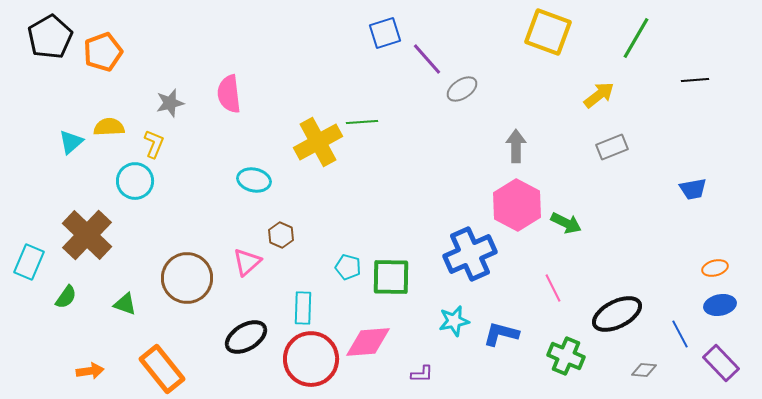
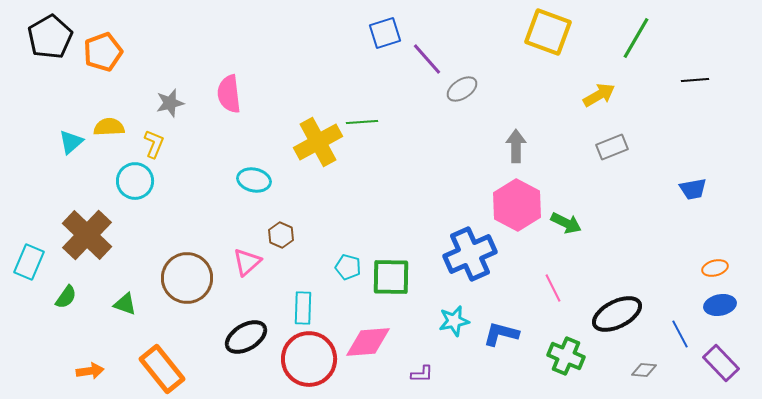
yellow arrow at (599, 95): rotated 8 degrees clockwise
red circle at (311, 359): moved 2 px left
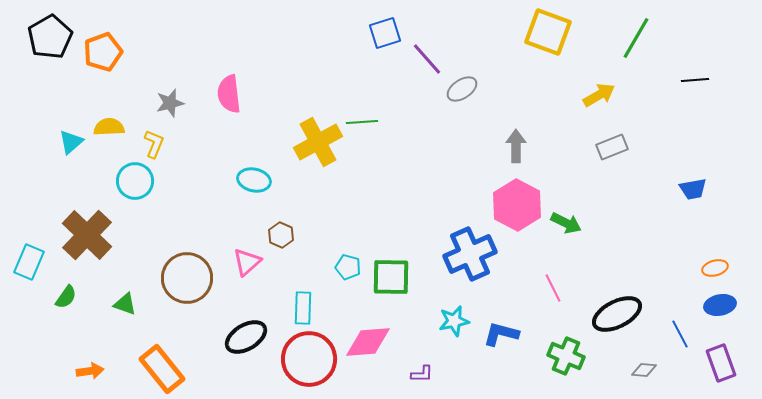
purple rectangle at (721, 363): rotated 24 degrees clockwise
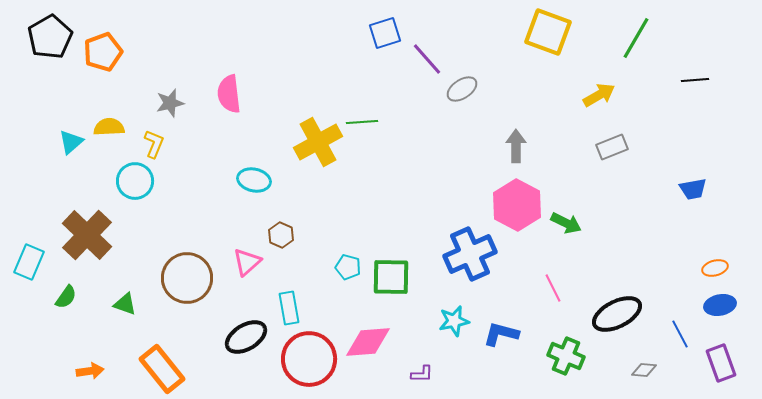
cyan rectangle at (303, 308): moved 14 px left; rotated 12 degrees counterclockwise
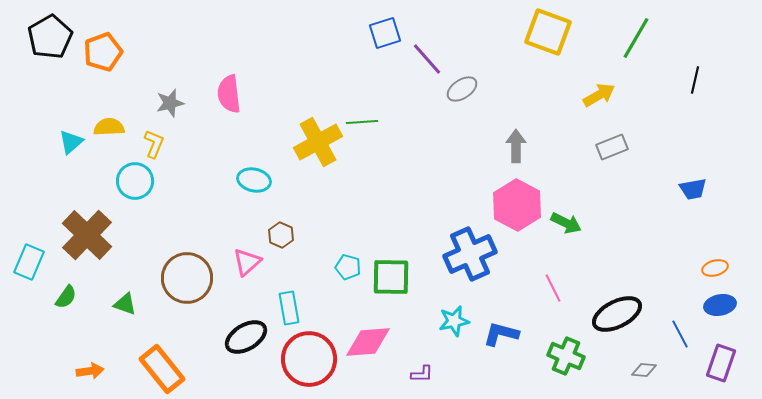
black line at (695, 80): rotated 72 degrees counterclockwise
purple rectangle at (721, 363): rotated 39 degrees clockwise
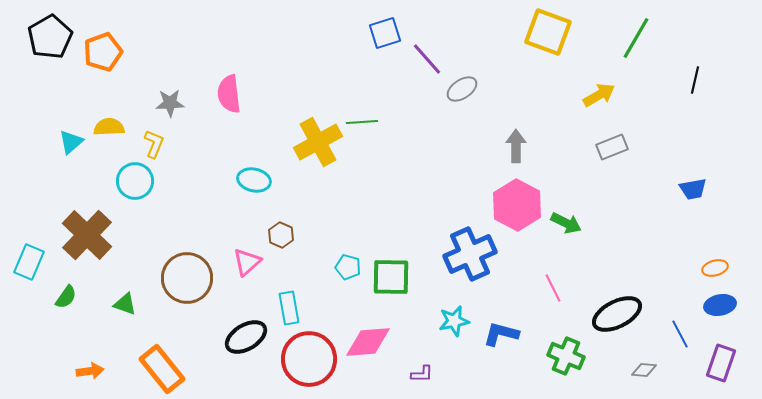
gray star at (170, 103): rotated 12 degrees clockwise
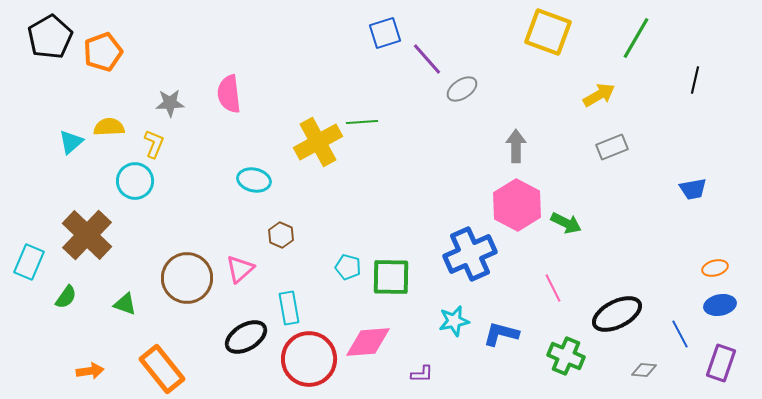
pink triangle at (247, 262): moved 7 px left, 7 px down
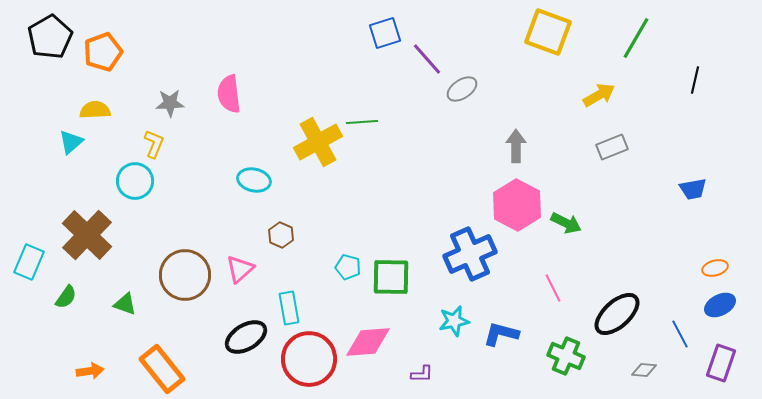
yellow semicircle at (109, 127): moved 14 px left, 17 px up
brown circle at (187, 278): moved 2 px left, 3 px up
blue ellipse at (720, 305): rotated 16 degrees counterclockwise
black ellipse at (617, 314): rotated 15 degrees counterclockwise
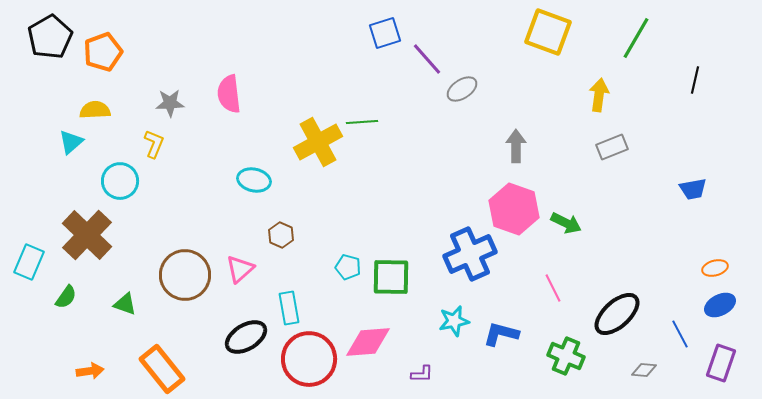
yellow arrow at (599, 95): rotated 52 degrees counterclockwise
cyan circle at (135, 181): moved 15 px left
pink hexagon at (517, 205): moved 3 px left, 4 px down; rotated 9 degrees counterclockwise
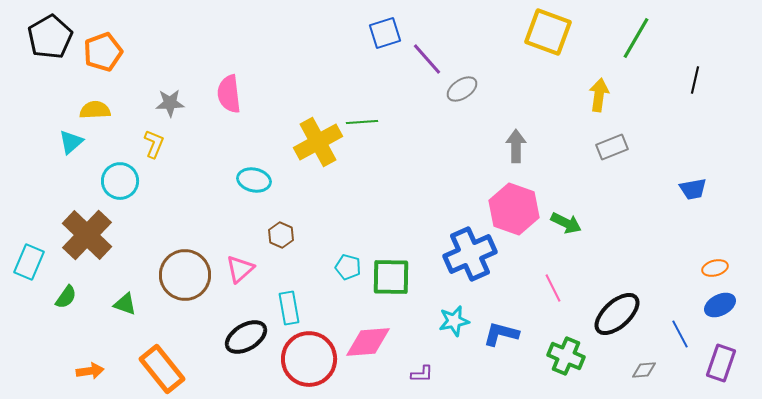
gray diamond at (644, 370): rotated 10 degrees counterclockwise
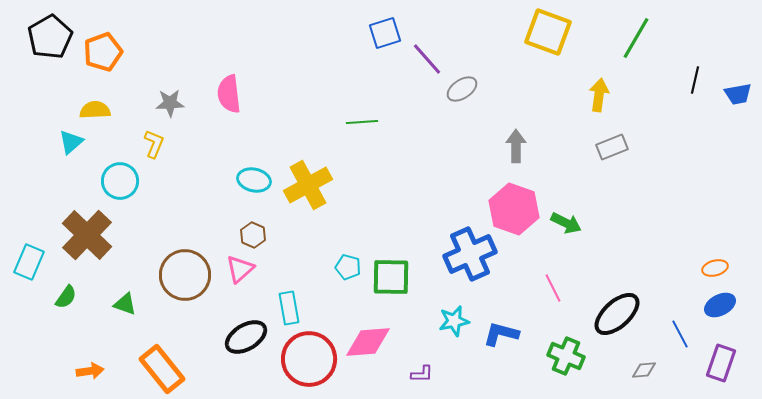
yellow cross at (318, 142): moved 10 px left, 43 px down
blue trapezoid at (693, 189): moved 45 px right, 95 px up
brown hexagon at (281, 235): moved 28 px left
